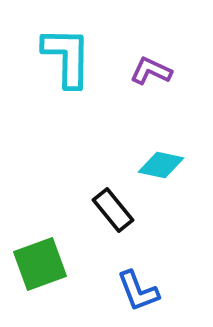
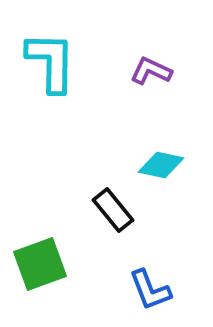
cyan L-shape: moved 16 px left, 5 px down
blue L-shape: moved 12 px right, 1 px up
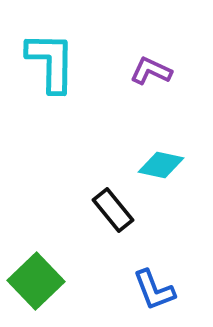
green square: moved 4 px left, 17 px down; rotated 24 degrees counterclockwise
blue L-shape: moved 4 px right
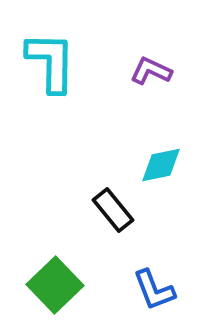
cyan diamond: rotated 24 degrees counterclockwise
green square: moved 19 px right, 4 px down
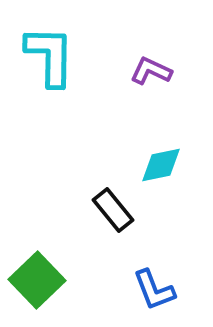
cyan L-shape: moved 1 px left, 6 px up
green square: moved 18 px left, 5 px up
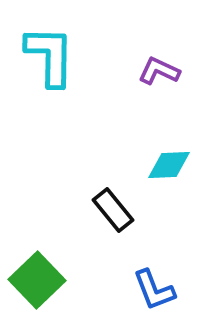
purple L-shape: moved 8 px right
cyan diamond: moved 8 px right; rotated 9 degrees clockwise
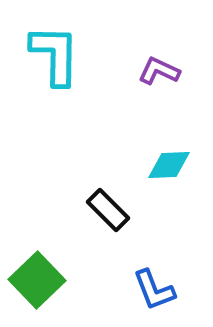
cyan L-shape: moved 5 px right, 1 px up
black rectangle: moved 5 px left; rotated 6 degrees counterclockwise
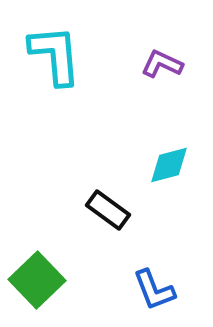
cyan L-shape: rotated 6 degrees counterclockwise
purple L-shape: moved 3 px right, 7 px up
cyan diamond: rotated 12 degrees counterclockwise
black rectangle: rotated 9 degrees counterclockwise
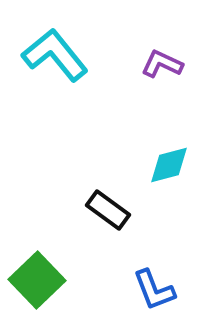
cyan L-shape: rotated 34 degrees counterclockwise
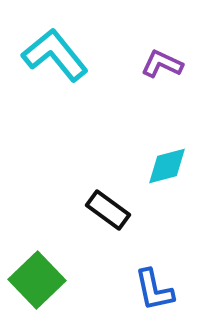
cyan diamond: moved 2 px left, 1 px down
blue L-shape: rotated 9 degrees clockwise
